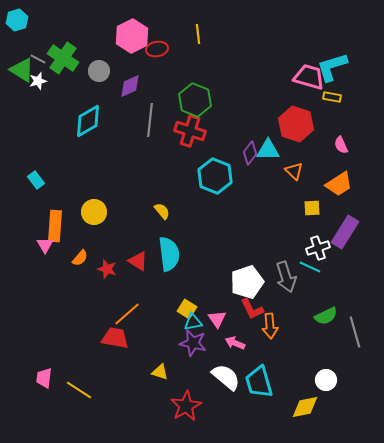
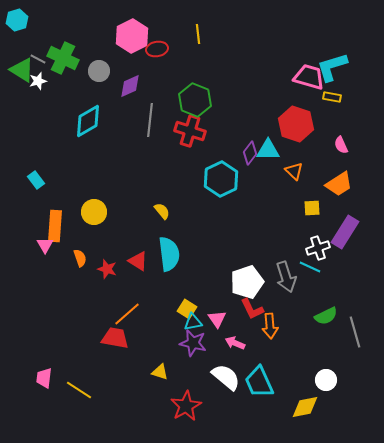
green cross at (63, 58): rotated 8 degrees counterclockwise
cyan hexagon at (215, 176): moved 6 px right, 3 px down; rotated 12 degrees clockwise
orange semicircle at (80, 258): rotated 60 degrees counterclockwise
cyan trapezoid at (259, 382): rotated 8 degrees counterclockwise
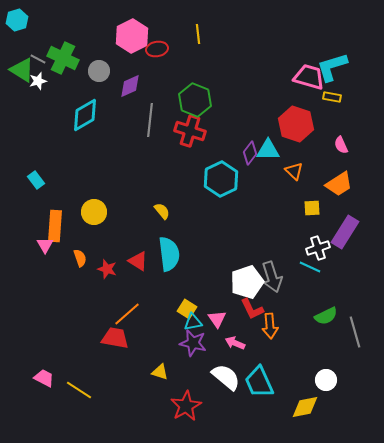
cyan diamond at (88, 121): moved 3 px left, 6 px up
gray arrow at (286, 277): moved 14 px left
pink trapezoid at (44, 378): rotated 110 degrees clockwise
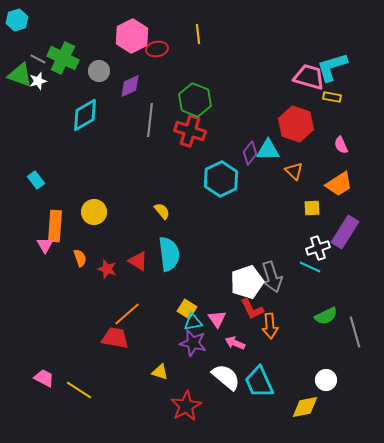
green triangle at (22, 70): moved 2 px left, 5 px down; rotated 12 degrees counterclockwise
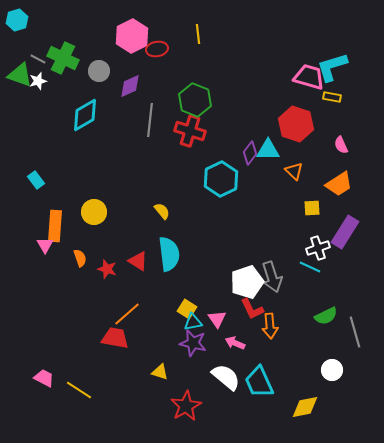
white circle at (326, 380): moved 6 px right, 10 px up
